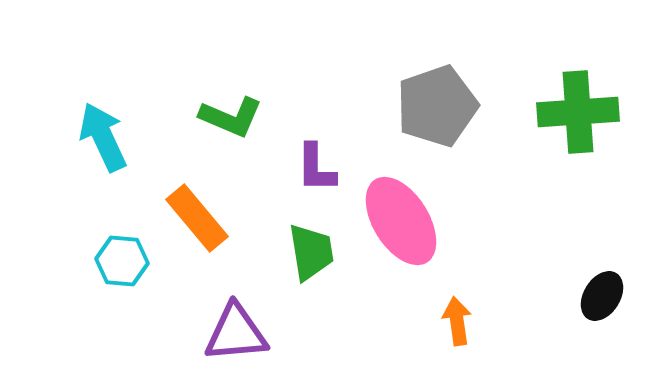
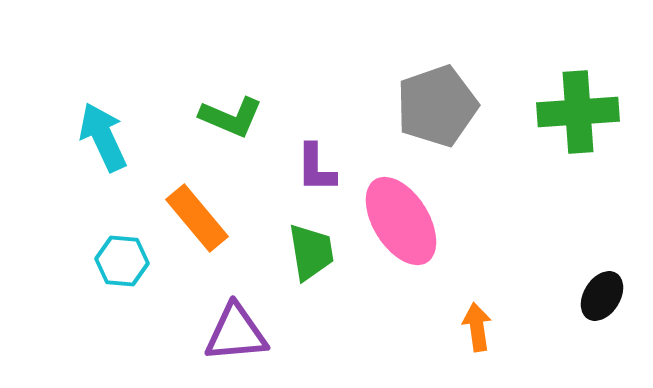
orange arrow: moved 20 px right, 6 px down
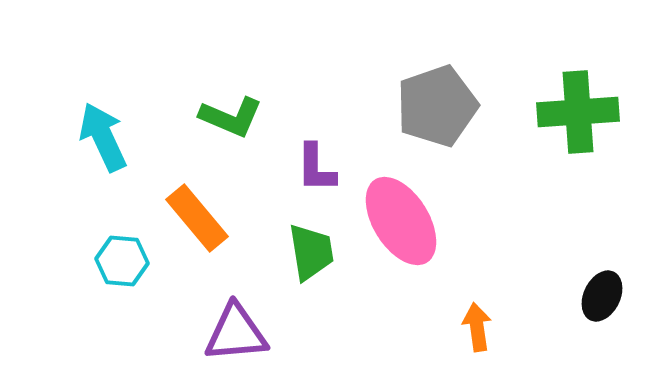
black ellipse: rotated 6 degrees counterclockwise
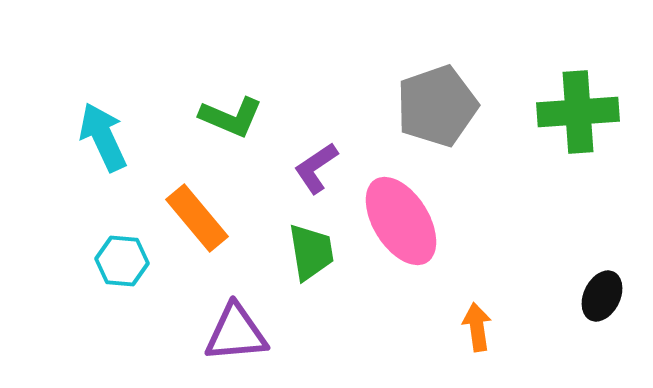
purple L-shape: rotated 56 degrees clockwise
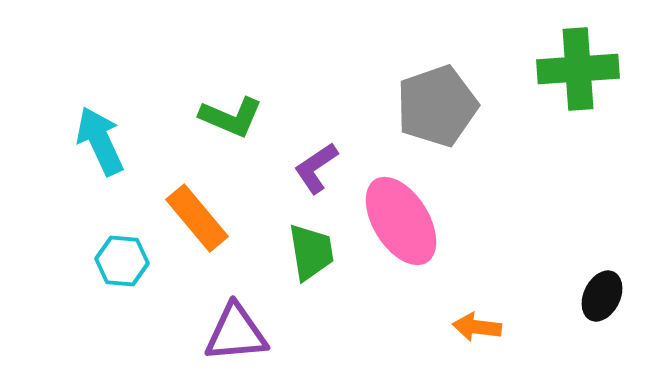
green cross: moved 43 px up
cyan arrow: moved 3 px left, 4 px down
orange arrow: rotated 75 degrees counterclockwise
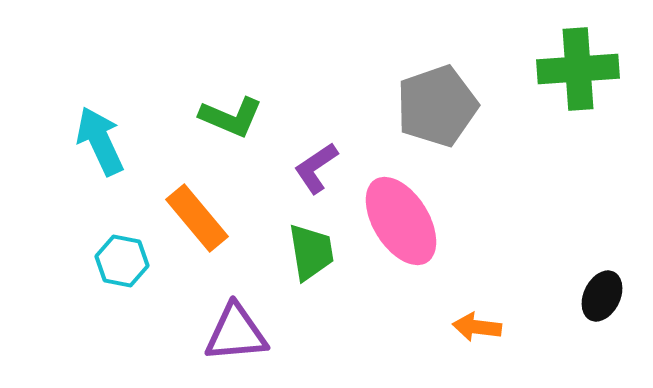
cyan hexagon: rotated 6 degrees clockwise
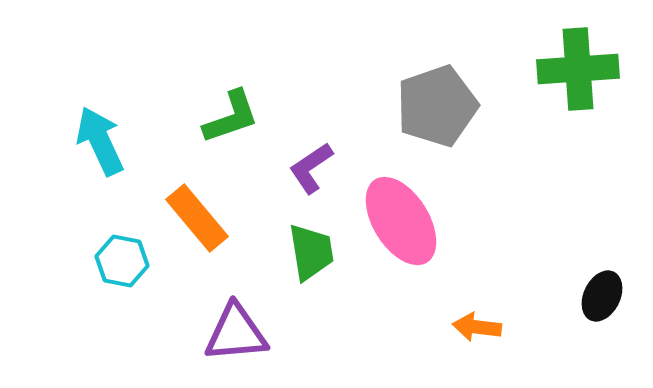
green L-shape: rotated 42 degrees counterclockwise
purple L-shape: moved 5 px left
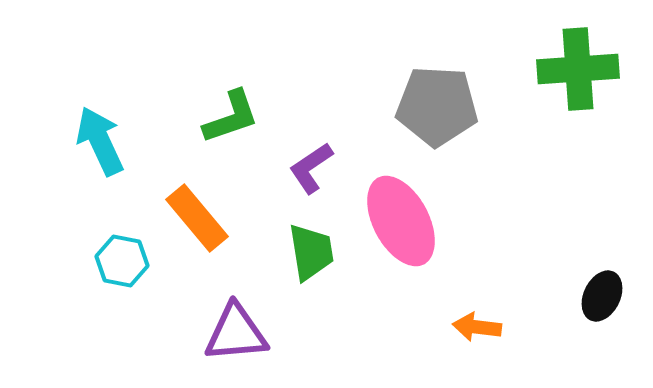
gray pentagon: rotated 22 degrees clockwise
pink ellipse: rotated 4 degrees clockwise
